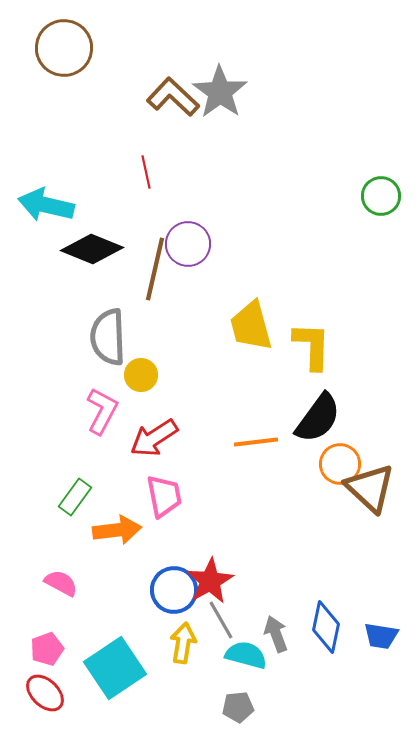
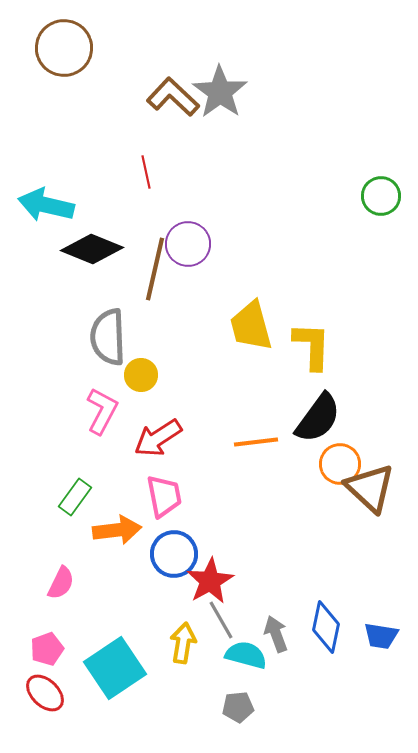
red arrow: moved 4 px right
pink semicircle: rotated 88 degrees clockwise
blue circle: moved 36 px up
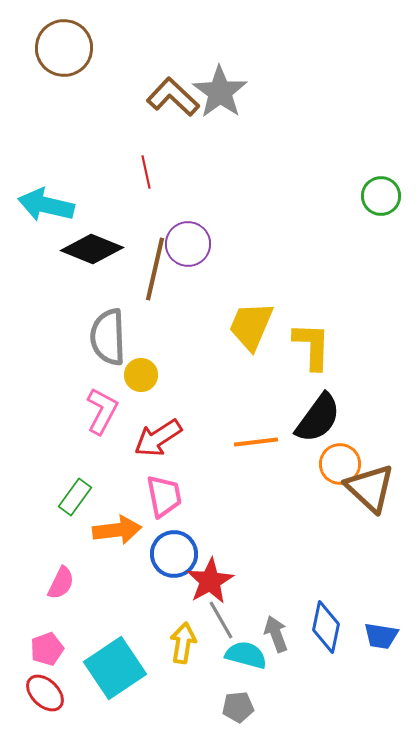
yellow trapezoid: rotated 38 degrees clockwise
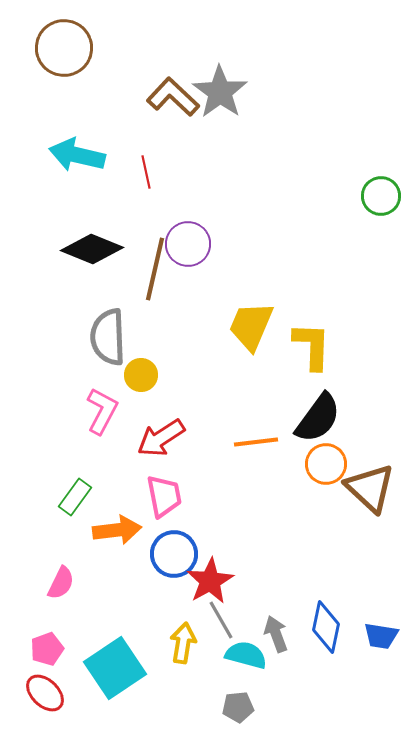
cyan arrow: moved 31 px right, 50 px up
red arrow: moved 3 px right
orange circle: moved 14 px left
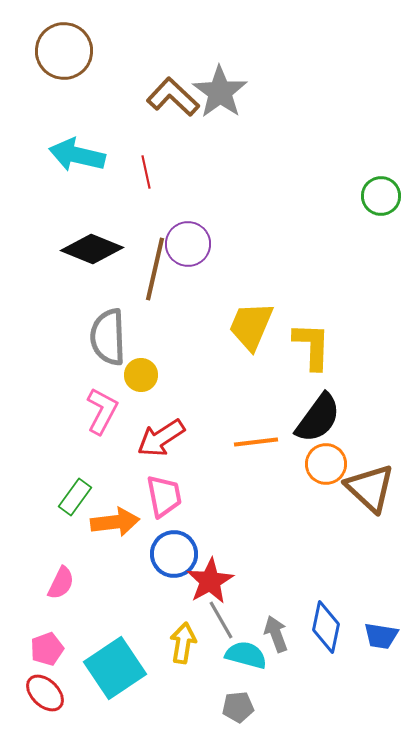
brown circle: moved 3 px down
orange arrow: moved 2 px left, 8 px up
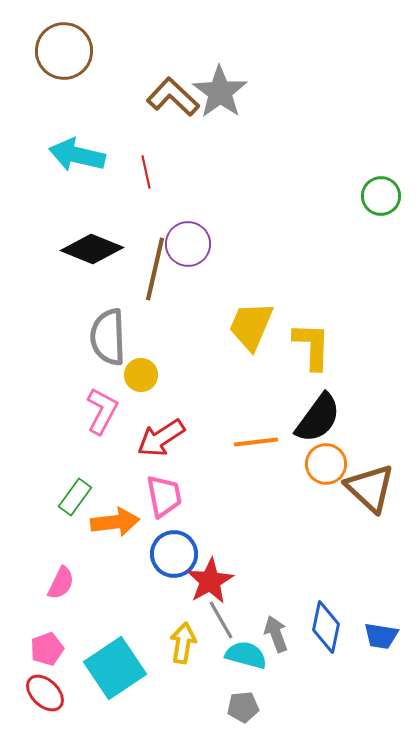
gray pentagon: moved 5 px right
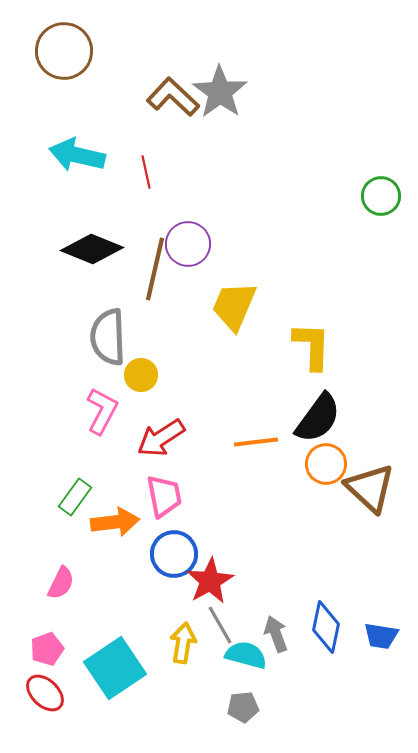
yellow trapezoid: moved 17 px left, 20 px up
gray line: moved 1 px left, 5 px down
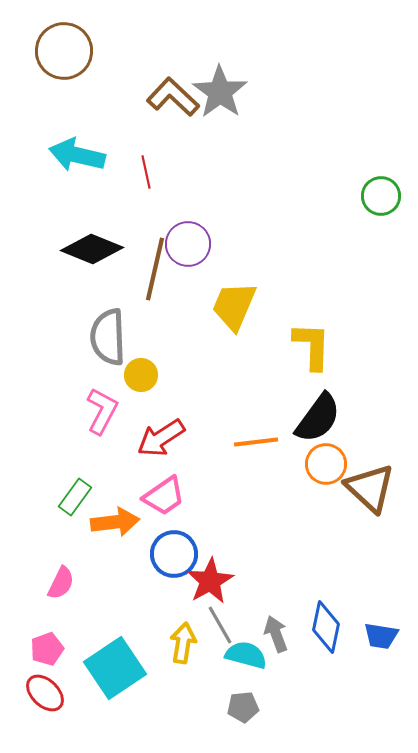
pink trapezoid: rotated 66 degrees clockwise
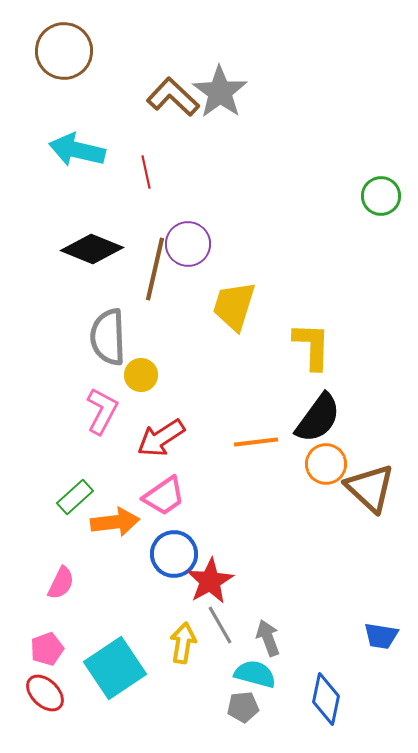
cyan arrow: moved 5 px up
yellow trapezoid: rotated 6 degrees counterclockwise
green rectangle: rotated 12 degrees clockwise
blue diamond: moved 72 px down
gray arrow: moved 8 px left, 4 px down
cyan semicircle: moved 9 px right, 19 px down
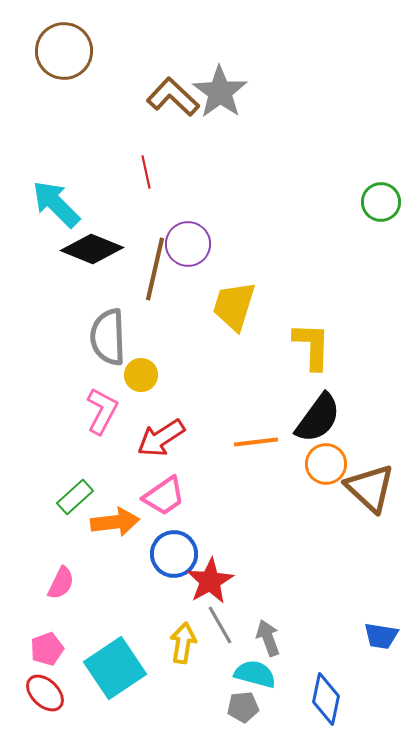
cyan arrow: moved 21 px left, 54 px down; rotated 32 degrees clockwise
green circle: moved 6 px down
